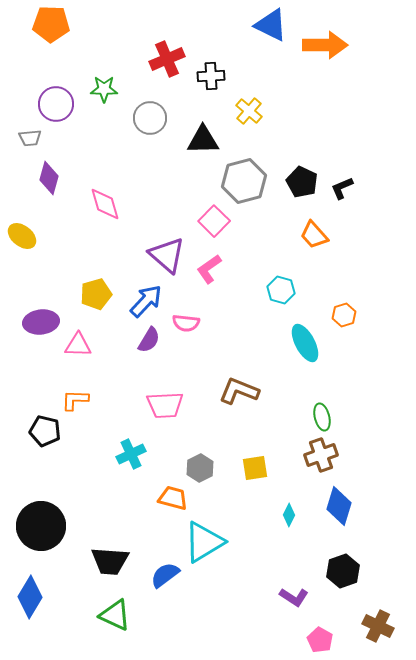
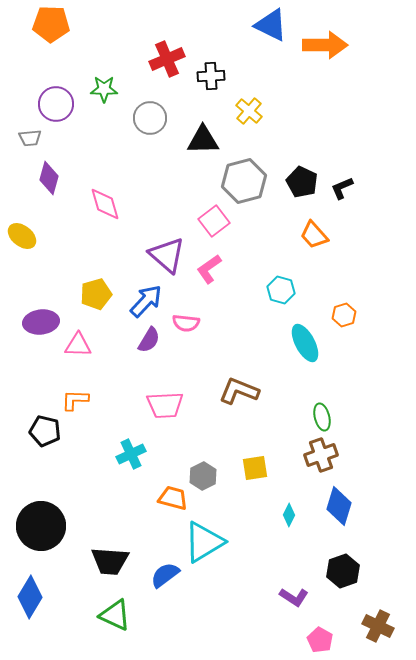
pink square at (214, 221): rotated 8 degrees clockwise
gray hexagon at (200, 468): moved 3 px right, 8 px down
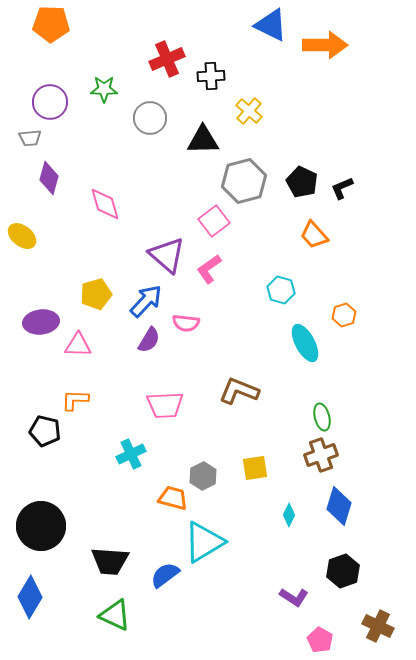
purple circle at (56, 104): moved 6 px left, 2 px up
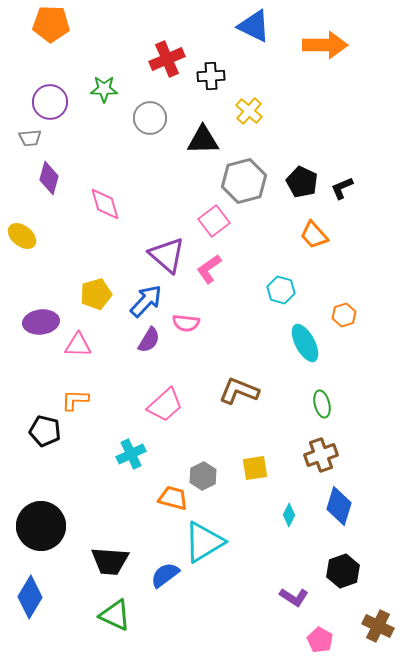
blue triangle at (271, 25): moved 17 px left, 1 px down
pink trapezoid at (165, 405): rotated 39 degrees counterclockwise
green ellipse at (322, 417): moved 13 px up
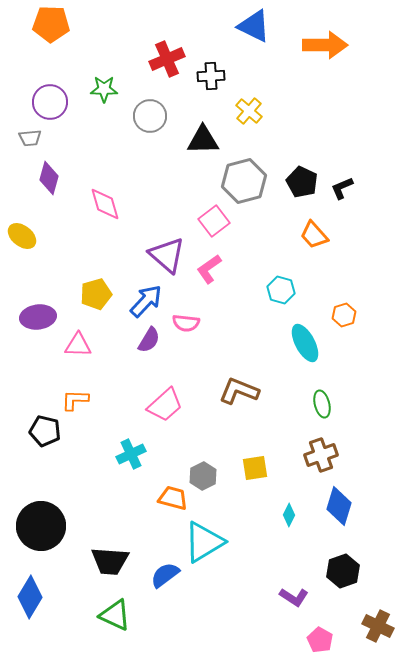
gray circle at (150, 118): moved 2 px up
purple ellipse at (41, 322): moved 3 px left, 5 px up
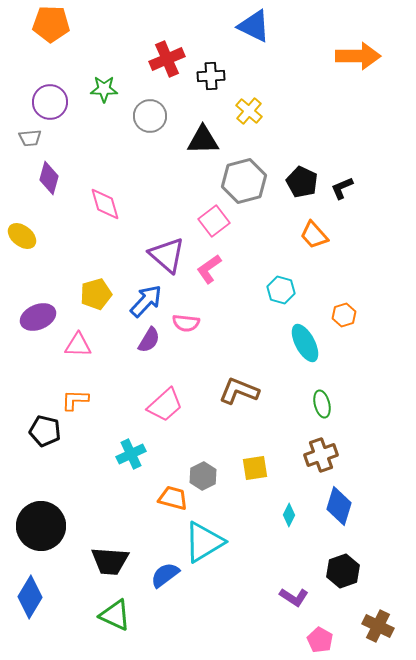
orange arrow at (325, 45): moved 33 px right, 11 px down
purple ellipse at (38, 317): rotated 16 degrees counterclockwise
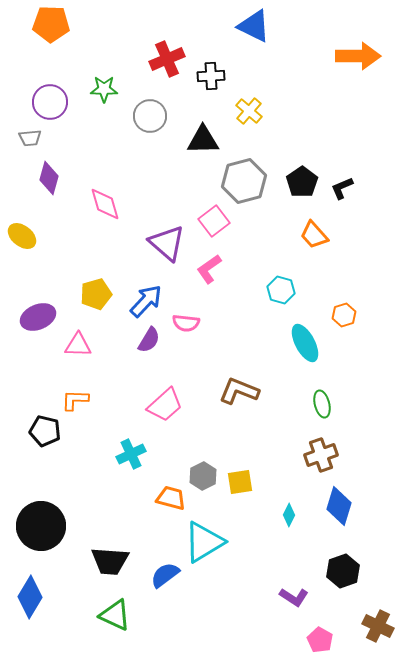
black pentagon at (302, 182): rotated 12 degrees clockwise
purple triangle at (167, 255): moved 12 px up
yellow square at (255, 468): moved 15 px left, 14 px down
orange trapezoid at (173, 498): moved 2 px left
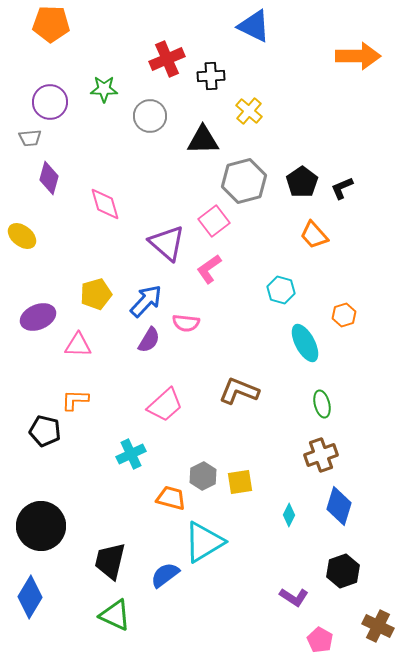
black trapezoid at (110, 561): rotated 99 degrees clockwise
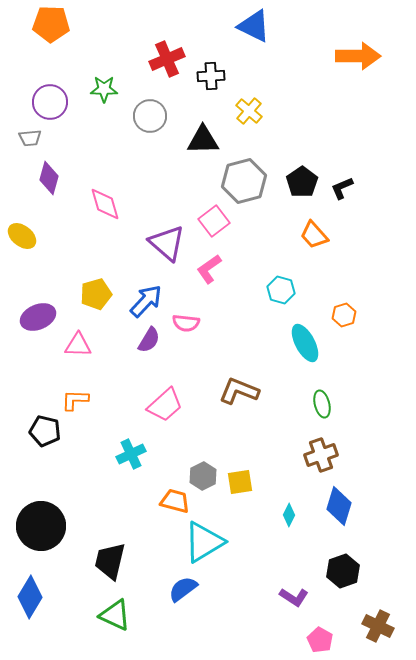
orange trapezoid at (171, 498): moved 4 px right, 3 px down
blue semicircle at (165, 575): moved 18 px right, 14 px down
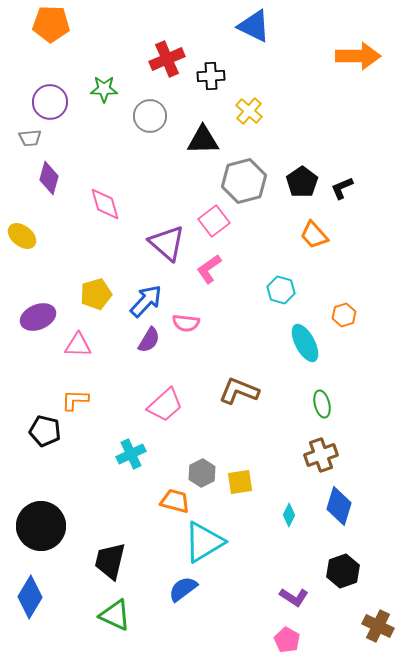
gray hexagon at (203, 476): moved 1 px left, 3 px up
pink pentagon at (320, 640): moved 33 px left
